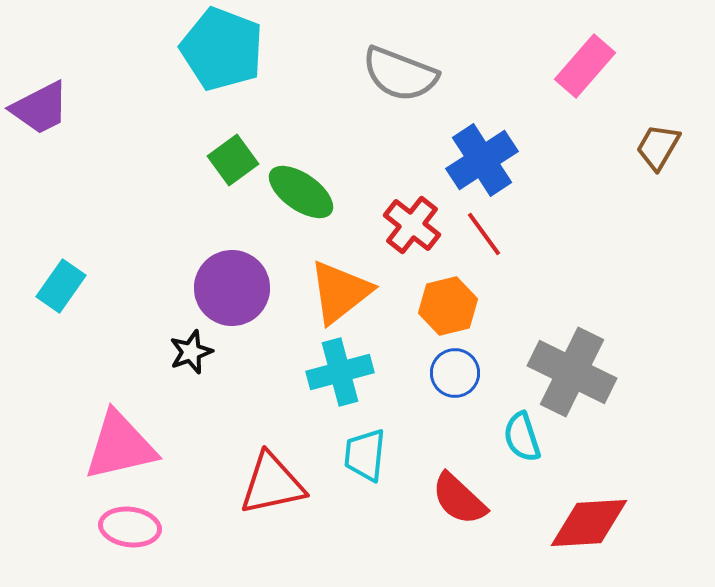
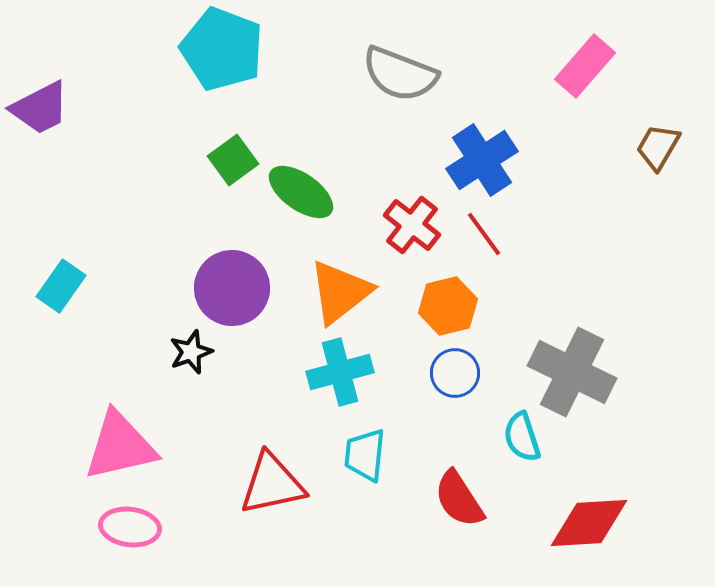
red semicircle: rotated 14 degrees clockwise
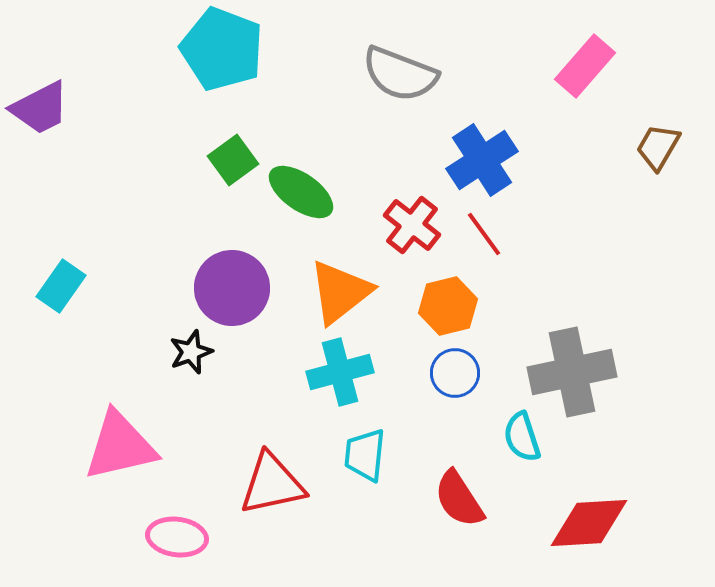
gray cross: rotated 38 degrees counterclockwise
pink ellipse: moved 47 px right, 10 px down
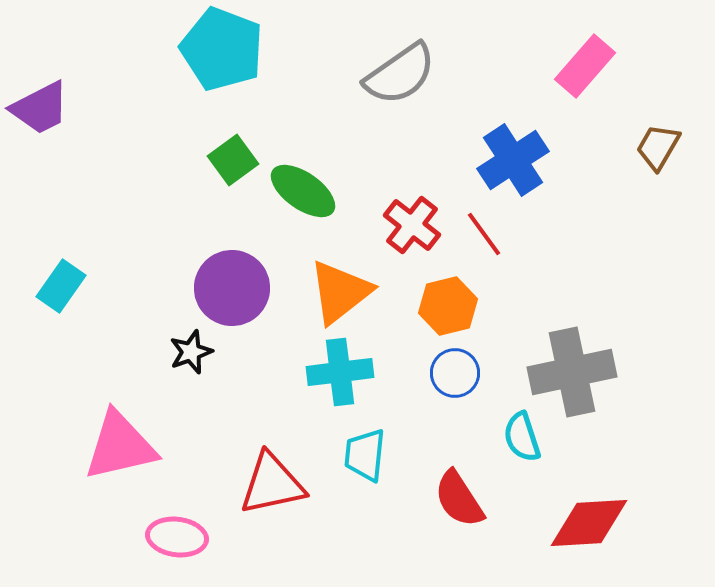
gray semicircle: rotated 56 degrees counterclockwise
blue cross: moved 31 px right
green ellipse: moved 2 px right, 1 px up
cyan cross: rotated 8 degrees clockwise
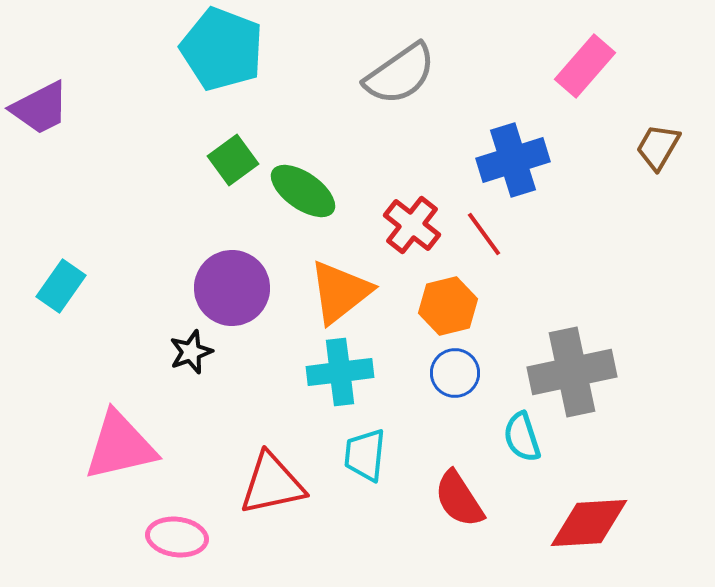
blue cross: rotated 16 degrees clockwise
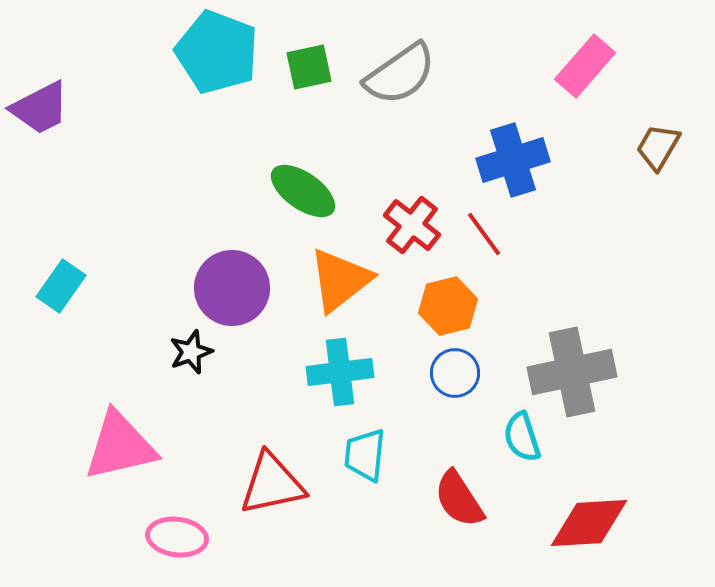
cyan pentagon: moved 5 px left, 3 px down
green square: moved 76 px right, 93 px up; rotated 24 degrees clockwise
orange triangle: moved 12 px up
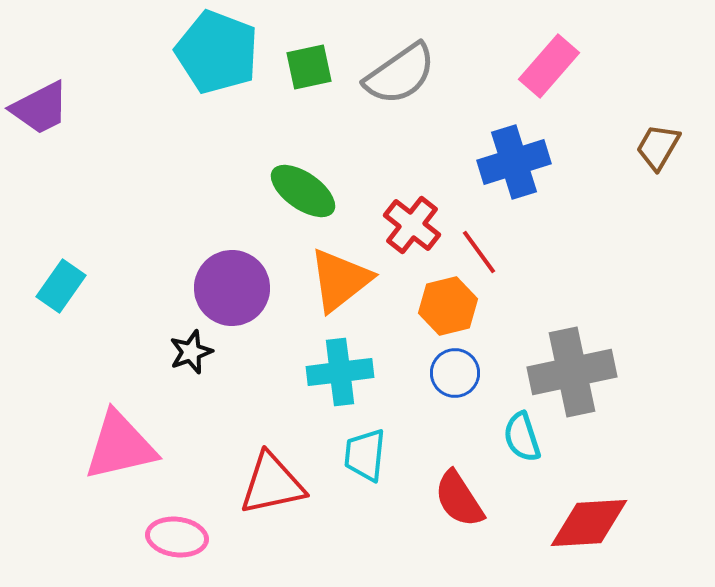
pink rectangle: moved 36 px left
blue cross: moved 1 px right, 2 px down
red line: moved 5 px left, 18 px down
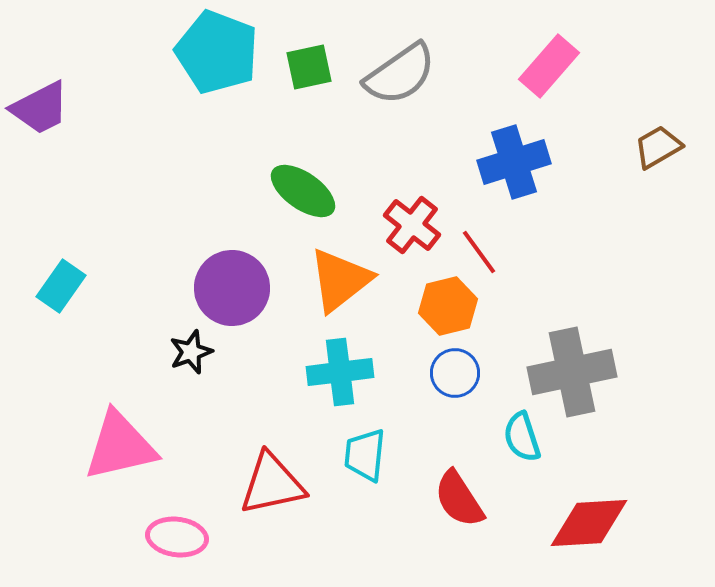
brown trapezoid: rotated 30 degrees clockwise
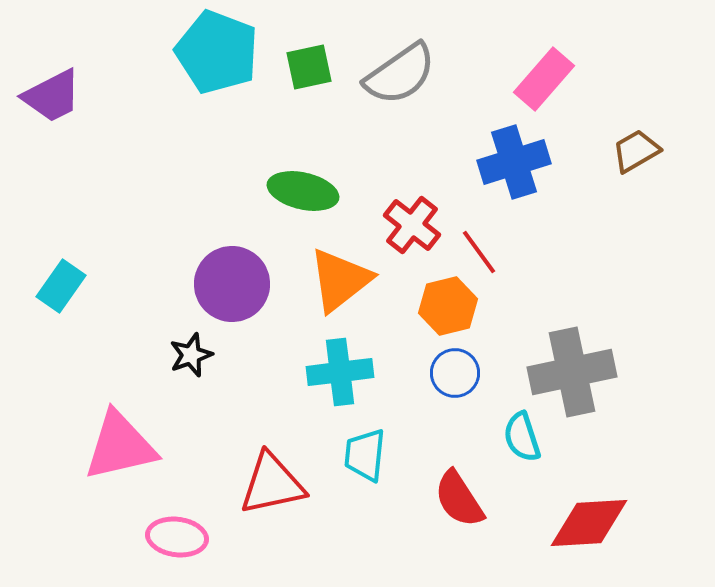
pink rectangle: moved 5 px left, 13 px down
purple trapezoid: moved 12 px right, 12 px up
brown trapezoid: moved 22 px left, 4 px down
green ellipse: rotated 22 degrees counterclockwise
purple circle: moved 4 px up
black star: moved 3 px down
